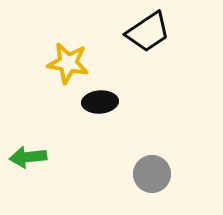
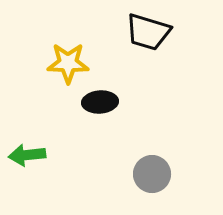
black trapezoid: rotated 51 degrees clockwise
yellow star: rotated 9 degrees counterclockwise
green arrow: moved 1 px left, 2 px up
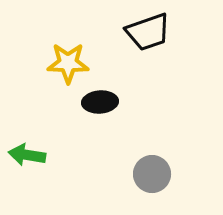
black trapezoid: rotated 36 degrees counterclockwise
green arrow: rotated 15 degrees clockwise
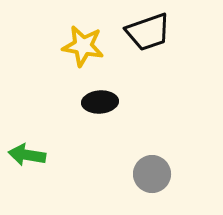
yellow star: moved 15 px right, 17 px up; rotated 9 degrees clockwise
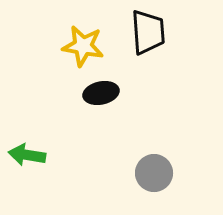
black trapezoid: rotated 75 degrees counterclockwise
black ellipse: moved 1 px right, 9 px up; rotated 8 degrees counterclockwise
gray circle: moved 2 px right, 1 px up
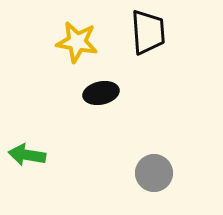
yellow star: moved 6 px left, 4 px up
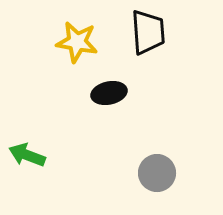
black ellipse: moved 8 px right
green arrow: rotated 12 degrees clockwise
gray circle: moved 3 px right
